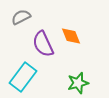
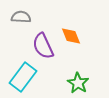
gray semicircle: rotated 30 degrees clockwise
purple semicircle: moved 2 px down
green star: rotated 25 degrees counterclockwise
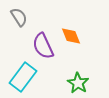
gray semicircle: moved 2 px left; rotated 54 degrees clockwise
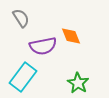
gray semicircle: moved 2 px right, 1 px down
purple semicircle: rotated 76 degrees counterclockwise
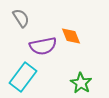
green star: moved 3 px right
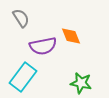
green star: rotated 20 degrees counterclockwise
